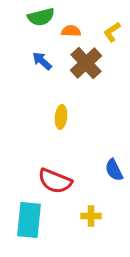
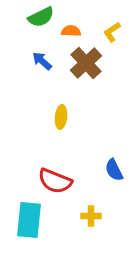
green semicircle: rotated 12 degrees counterclockwise
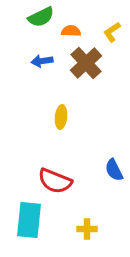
blue arrow: rotated 50 degrees counterclockwise
yellow cross: moved 4 px left, 13 px down
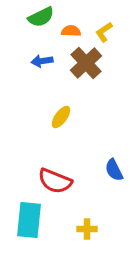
yellow L-shape: moved 8 px left
yellow ellipse: rotated 30 degrees clockwise
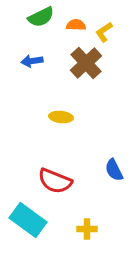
orange semicircle: moved 5 px right, 6 px up
blue arrow: moved 10 px left
yellow ellipse: rotated 60 degrees clockwise
cyan rectangle: moved 1 px left; rotated 60 degrees counterclockwise
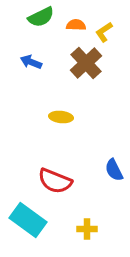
blue arrow: moved 1 px left, 1 px down; rotated 30 degrees clockwise
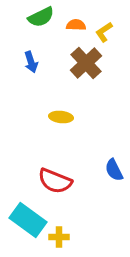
blue arrow: rotated 130 degrees counterclockwise
yellow cross: moved 28 px left, 8 px down
